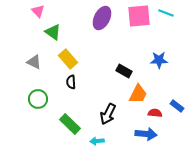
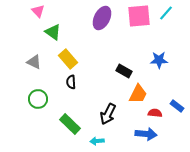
cyan line: rotated 70 degrees counterclockwise
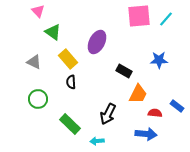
cyan line: moved 6 px down
purple ellipse: moved 5 px left, 24 px down
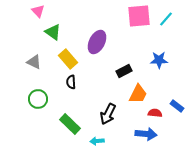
black rectangle: rotated 56 degrees counterclockwise
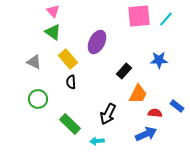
pink triangle: moved 15 px right
black rectangle: rotated 21 degrees counterclockwise
blue arrow: rotated 30 degrees counterclockwise
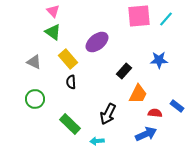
purple ellipse: rotated 25 degrees clockwise
green circle: moved 3 px left
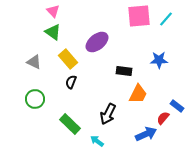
black rectangle: rotated 56 degrees clockwise
black semicircle: rotated 24 degrees clockwise
red semicircle: moved 8 px right, 5 px down; rotated 56 degrees counterclockwise
cyan arrow: rotated 40 degrees clockwise
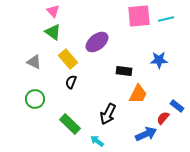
cyan line: rotated 35 degrees clockwise
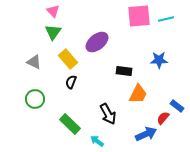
green triangle: rotated 30 degrees clockwise
black arrow: rotated 55 degrees counterclockwise
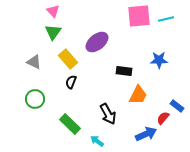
orange trapezoid: moved 1 px down
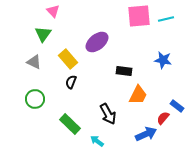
green triangle: moved 10 px left, 2 px down
blue star: moved 4 px right; rotated 12 degrees clockwise
